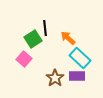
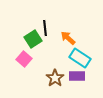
cyan rectangle: rotated 10 degrees counterclockwise
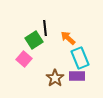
green square: moved 1 px right, 1 px down
cyan rectangle: rotated 35 degrees clockwise
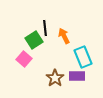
orange arrow: moved 4 px left, 2 px up; rotated 21 degrees clockwise
cyan rectangle: moved 3 px right, 1 px up
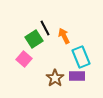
black line: rotated 21 degrees counterclockwise
green square: moved 1 px up
cyan rectangle: moved 2 px left
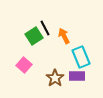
green square: moved 3 px up
pink square: moved 6 px down
